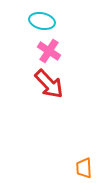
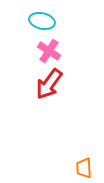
red arrow: rotated 80 degrees clockwise
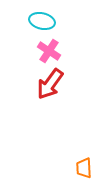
red arrow: moved 1 px right
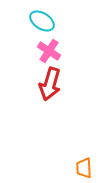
cyan ellipse: rotated 20 degrees clockwise
red arrow: rotated 20 degrees counterclockwise
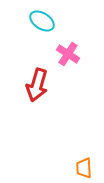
pink cross: moved 19 px right, 3 px down
red arrow: moved 13 px left, 1 px down
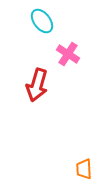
cyan ellipse: rotated 20 degrees clockwise
orange trapezoid: moved 1 px down
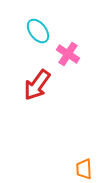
cyan ellipse: moved 4 px left, 10 px down
red arrow: rotated 20 degrees clockwise
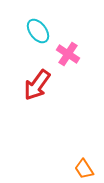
orange trapezoid: rotated 30 degrees counterclockwise
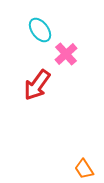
cyan ellipse: moved 2 px right, 1 px up
pink cross: moved 2 px left; rotated 15 degrees clockwise
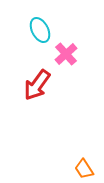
cyan ellipse: rotated 10 degrees clockwise
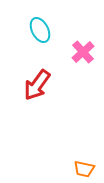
pink cross: moved 17 px right, 2 px up
orange trapezoid: rotated 45 degrees counterclockwise
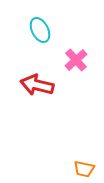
pink cross: moved 7 px left, 8 px down
red arrow: rotated 68 degrees clockwise
